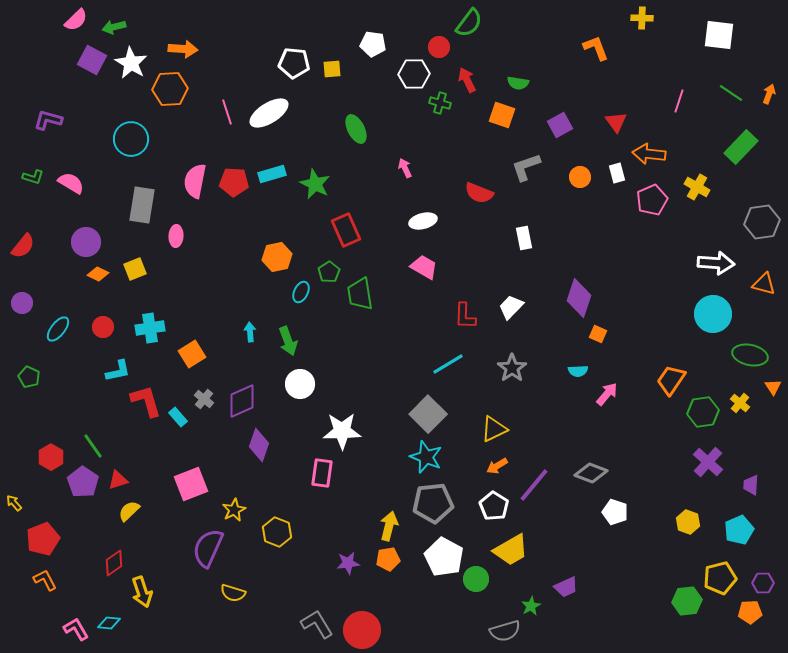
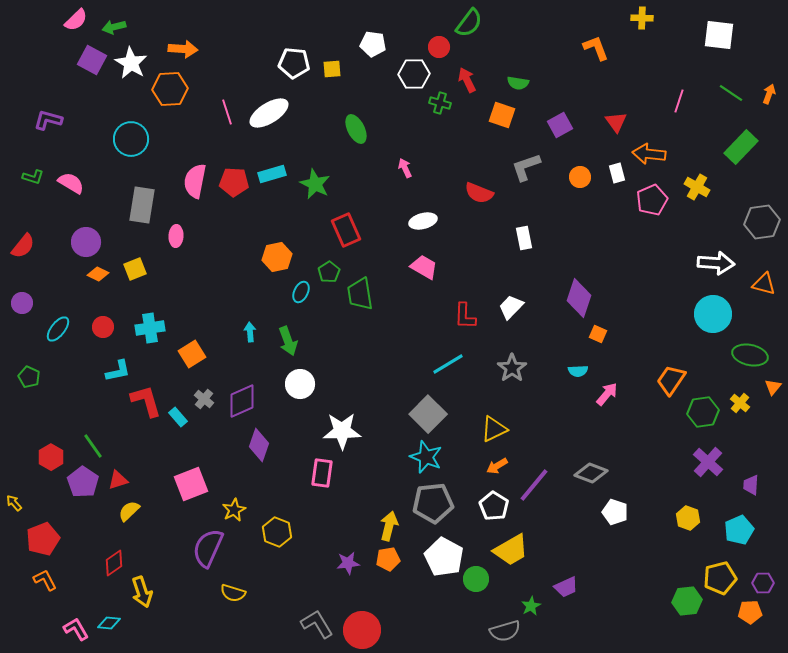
orange triangle at (773, 387): rotated 12 degrees clockwise
yellow hexagon at (688, 522): moved 4 px up
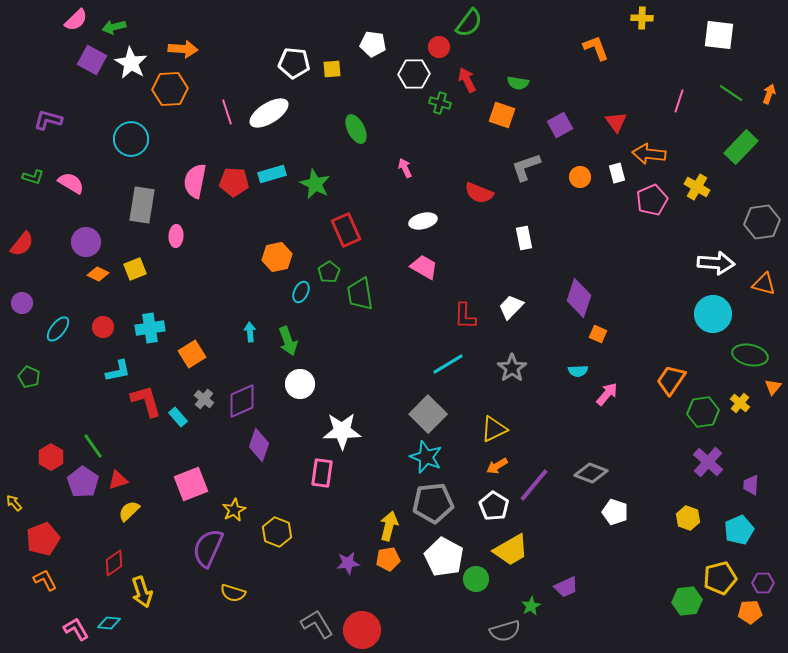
red semicircle at (23, 246): moved 1 px left, 2 px up
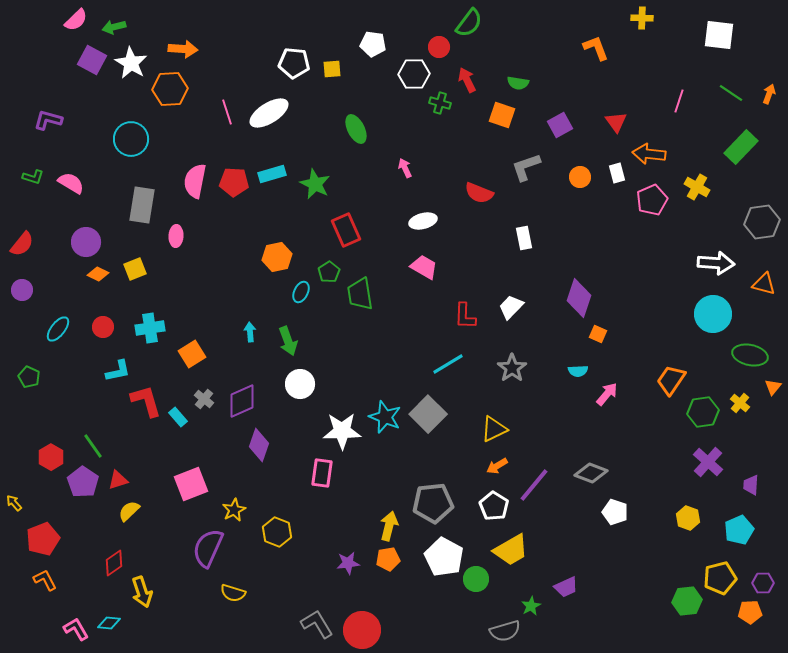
purple circle at (22, 303): moved 13 px up
cyan star at (426, 457): moved 41 px left, 40 px up
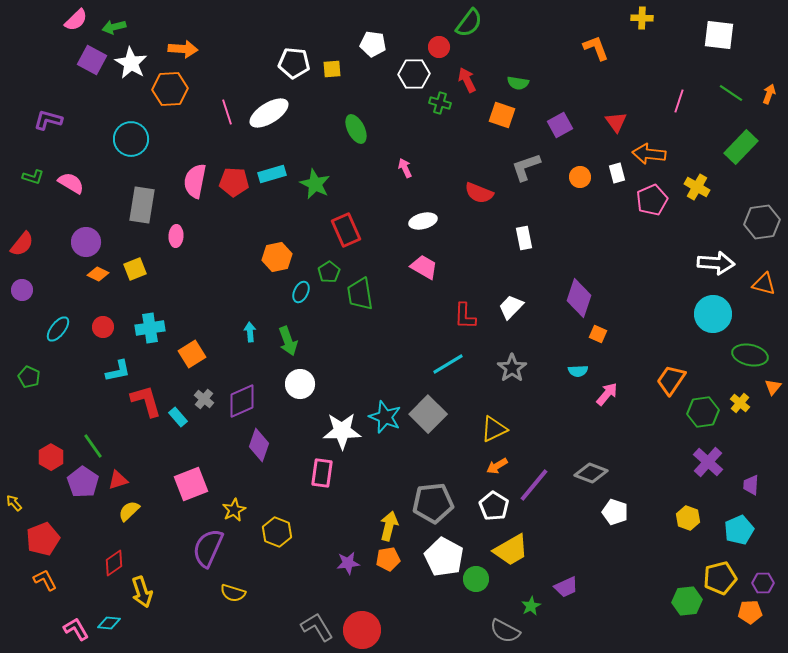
gray L-shape at (317, 624): moved 3 px down
gray semicircle at (505, 631): rotated 44 degrees clockwise
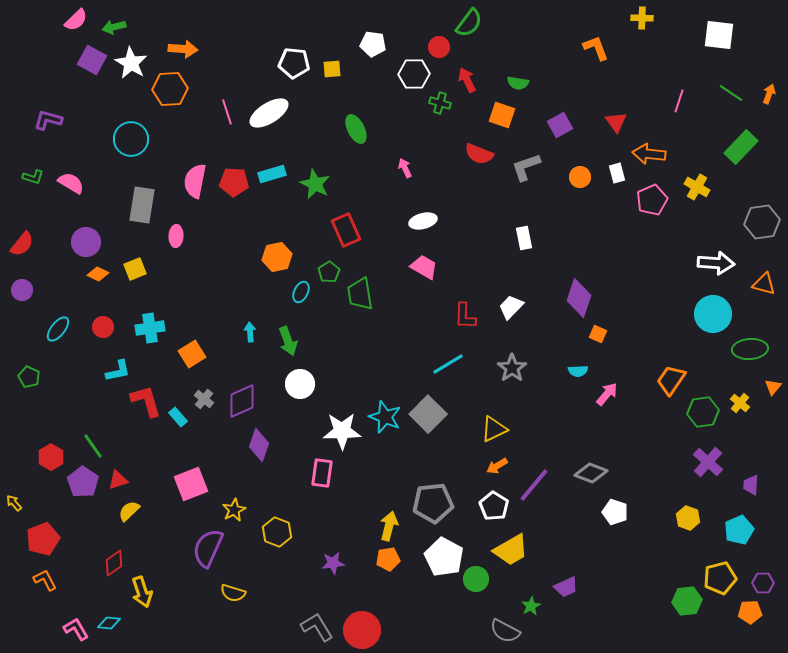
red semicircle at (479, 193): moved 39 px up
green ellipse at (750, 355): moved 6 px up; rotated 16 degrees counterclockwise
purple star at (348, 563): moved 15 px left
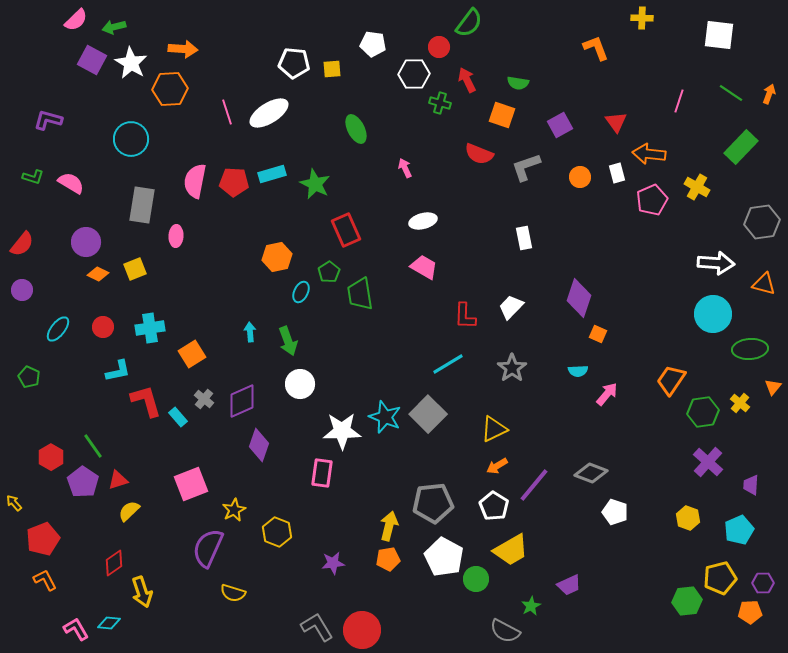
purple trapezoid at (566, 587): moved 3 px right, 2 px up
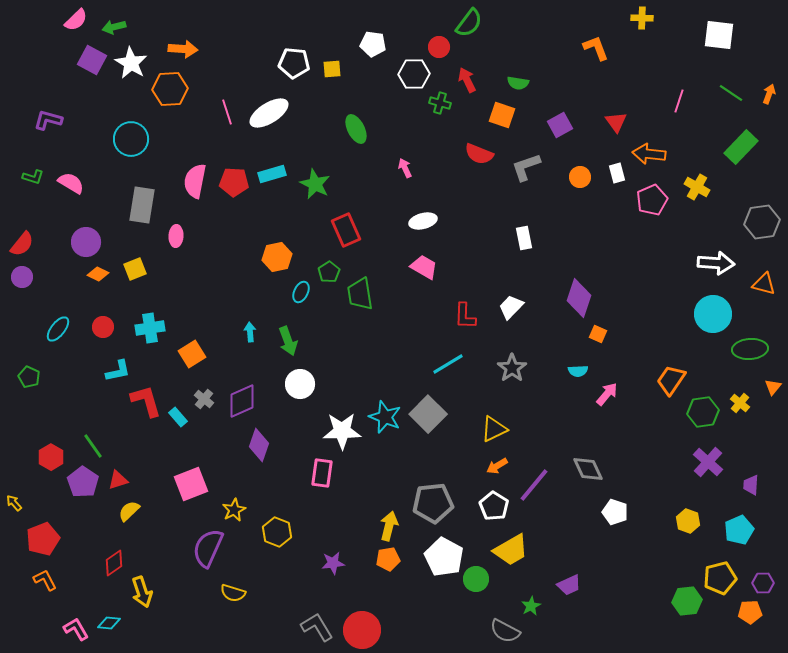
purple circle at (22, 290): moved 13 px up
gray diamond at (591, 473): moved 3 px left, 4 px up; rotated 44 degrees clockwise
yellow hexagon at (688, 518): moved 3 px down
